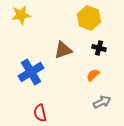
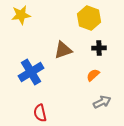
black cross: rotated 16 degrees counterclockwise
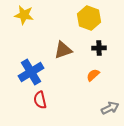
yellow star: moved 3 px right; rotated 18 degrees clockwise
gray arrow: moved 8 px right, 6 px down
red semicircle: moved 13 px up
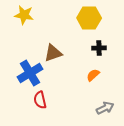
yellow hexagon: rotated 20 degrees counterclockwise
brown triangle: moved 10 px left, 3 px down
blue cross: moved 1 px left, 1 px down
gray arrow: moved 5 px left
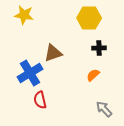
gray arrow: moved 1 px left, 1 px down; rotated 108 degrees counterclockwise
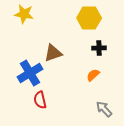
yellow star: moved 1 px up
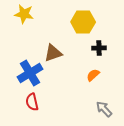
yellow hexagon: moved 6 px left, 4 px down
red semicircle: moved 8 px left, 2 px down
